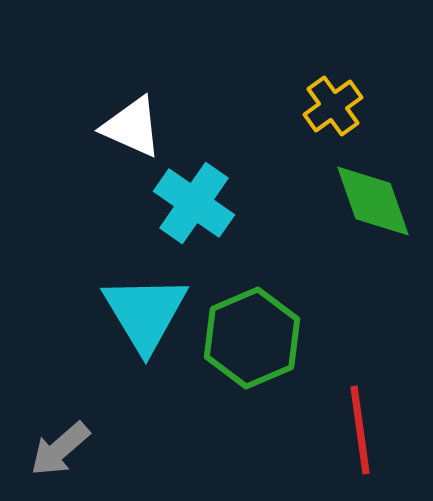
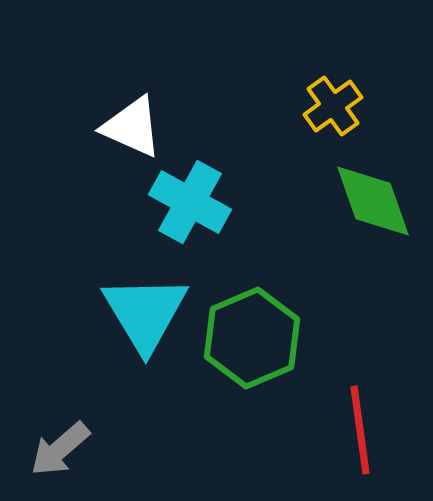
cyan cross: moved 4 px left, 1 px up; rotated 6 degrees counterclockwise
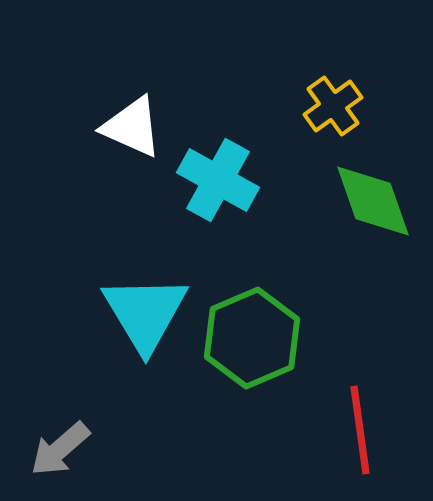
cyan cross: moved 28 px right, 22 px up
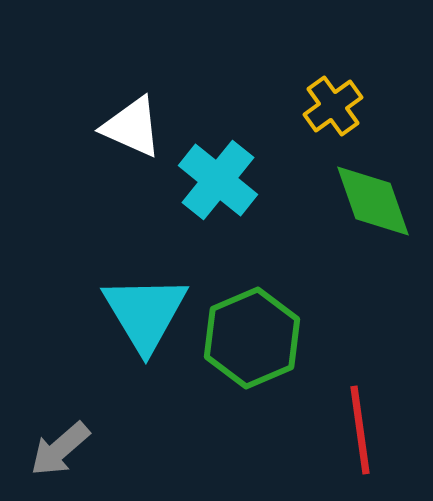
cyan cross: rotated 10 degrees clockwise
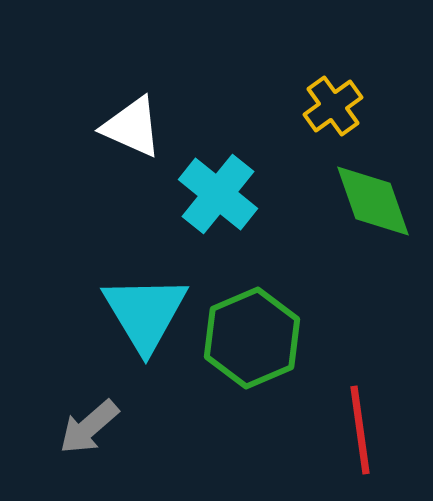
cyan cross: moved 14 px down
gray arrow: moved 29 px right, 22 px up
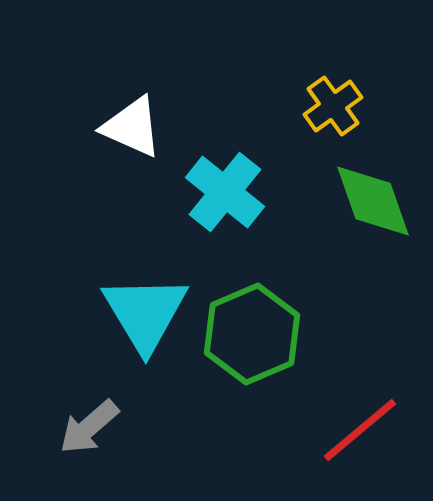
cyan cross: moved 7 px right, 2 px up
green hexagon: moved 4 px up
red line: rotated 58 degrees clockwise
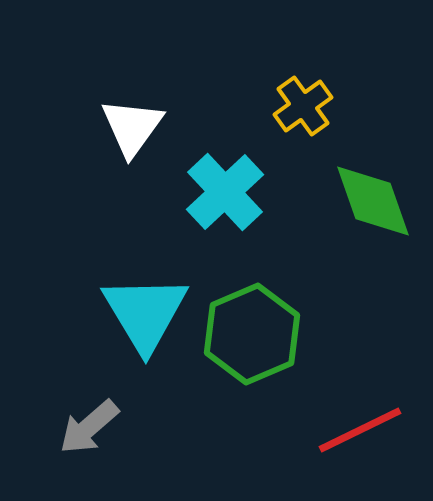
yellow cross: moved 30 px left
white triangle: rotated 42 degrees clockwise
cyan cross: rotated 8 degrees clockwise
red line: rotated 14 degrees clockwise
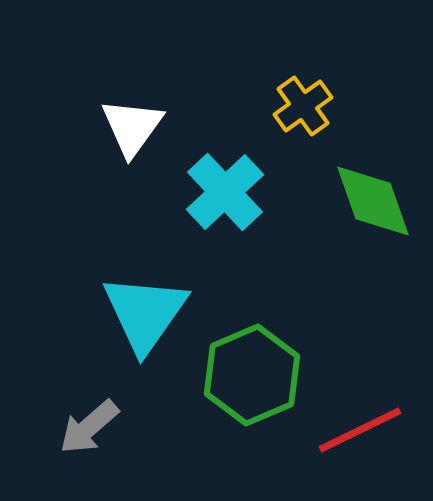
cyan triangle: rotated 6 degrees clockwise
green hexagon: moved 41 px down
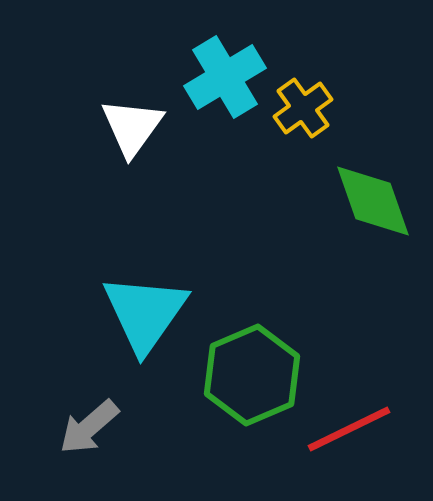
yellow cross: moved 2 px down
cyan cross: moved 115 px up; rotated 12 degrees clockwise
red line: moved 11 px left, 1 px up
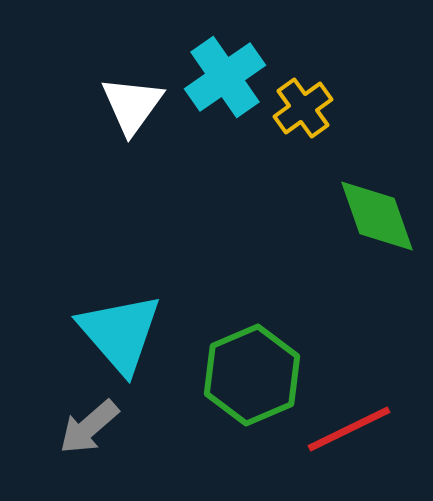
cyan cross: rotated 4 degrees counterclockwise
white triangle: moved 22 px up
green diamond: moved 4 px right, 15 px down
cyan triangle: moved 25 px left, 20 px down; rotated 16 degrees counterclockwise
